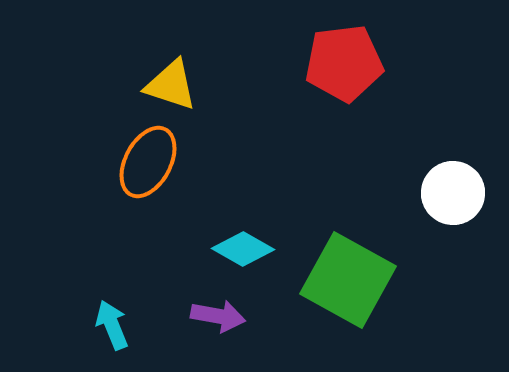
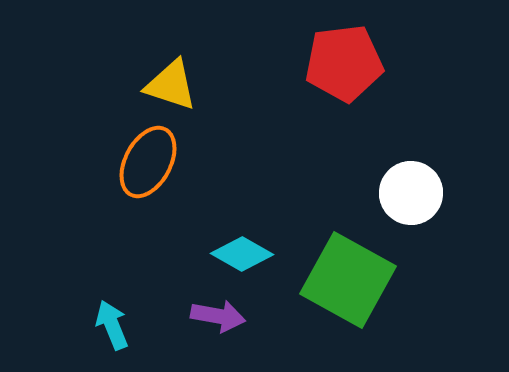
white circle: moved 42 px left
cyan diamond: moved 1 px left, 5 px down
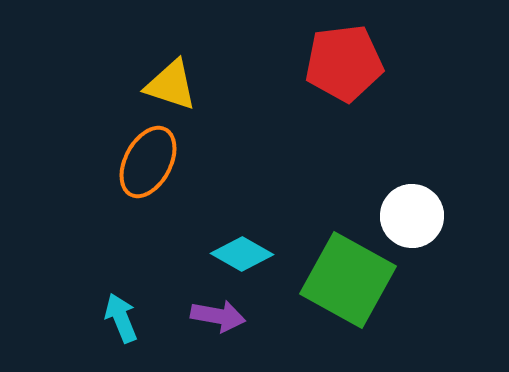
white circle: moved 1 px right, 23 px down
cyan arrow: moved 9 px right, 7 px up
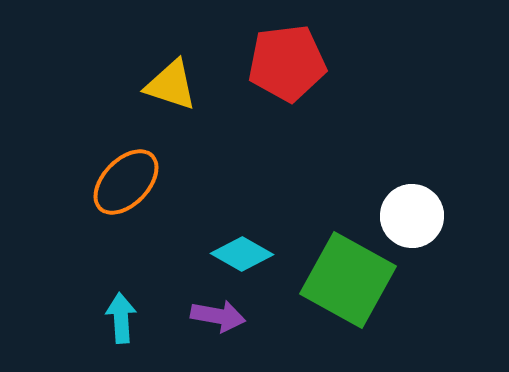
red pentagon: moved 57 px left
orange ellipse: moved 22 px left, 20 px down; rotated 16 degrees clockwise
cyan arrow: rotated 18 degrees clockwise
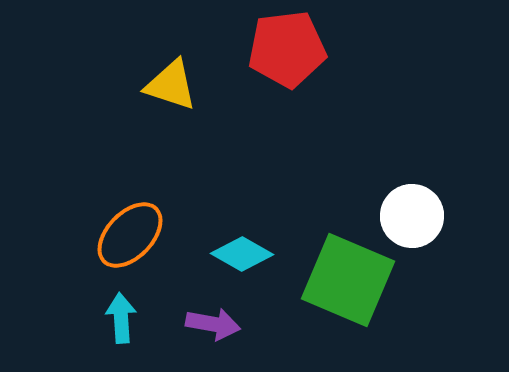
red pentagon: moved 14 px up
orange ellipse: moved 4 px right, 53 px down
green square: rotated 6 degrees counterclockwise
purple arrow: moved 5 px left, 8 px down
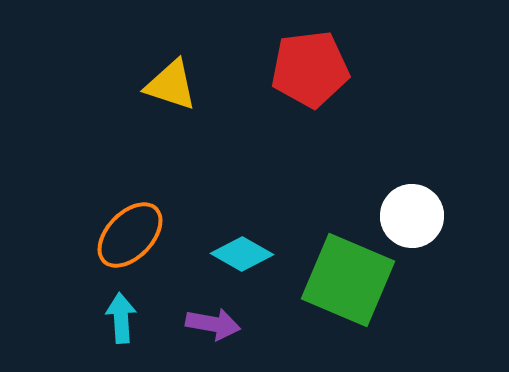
red pentagon: moved 23 px right, 20 px down
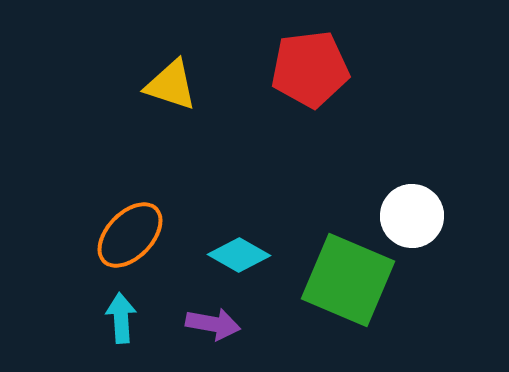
cyan diamond: moved 3 px left, 1 px down
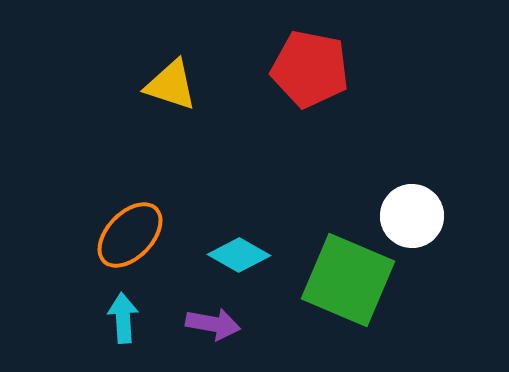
red pentagon: rotated 18 degrees clockwise
cyan arrow: moved 2 px right
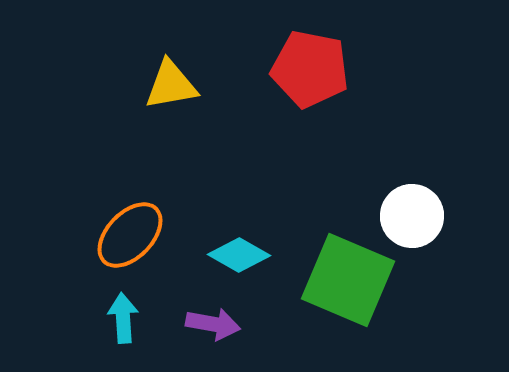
yellow triangle: rotated 28 degrees counterclockwise
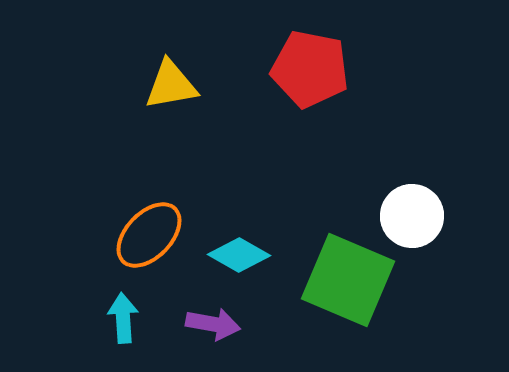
orange ellipse: moved 19 px right
